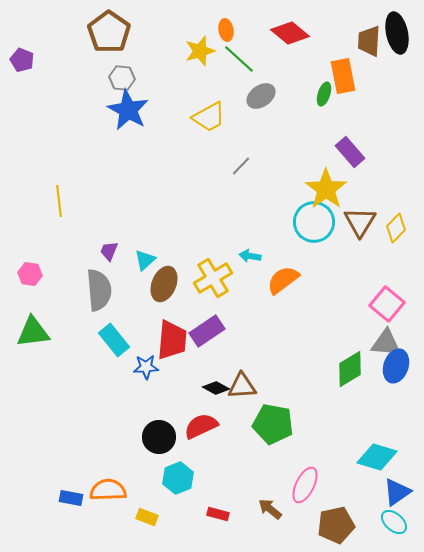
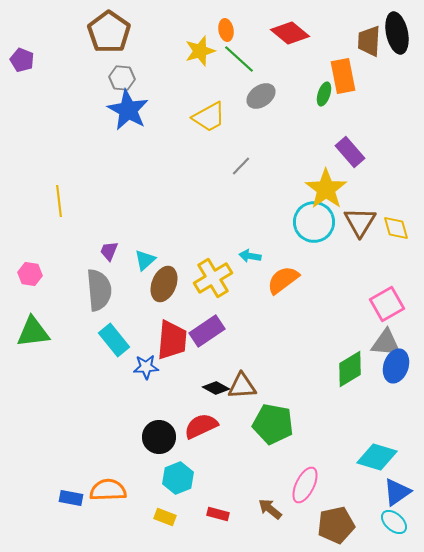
yellow diamond at (396, 228): rotated 60 degrees counterclockwise
pink square at (387, 304): rotated 20 degrees clockwise
yellow rectangle at (147, 517): moved 18 px right
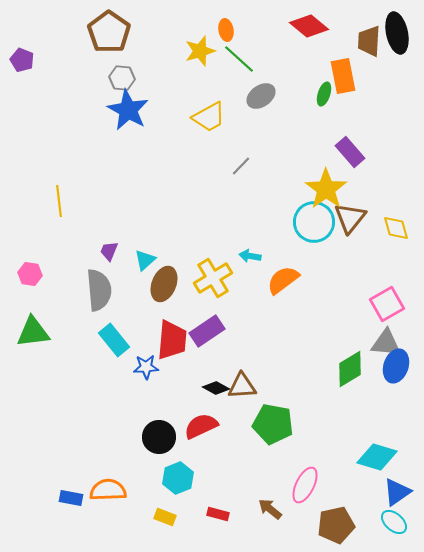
red diamond at (290, 33): moved 19 px right, 7 px up
brown triangle at (360, 222): moved 10 px left, 4 px up; rotated 8 degrees clockwise
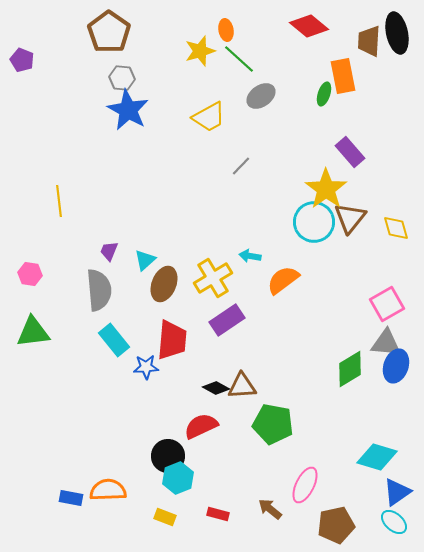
purple rectangle at (207, 331): moved 20 px right, 11 px up
black circle at (159, 437): moved 9 px right, 19 px down
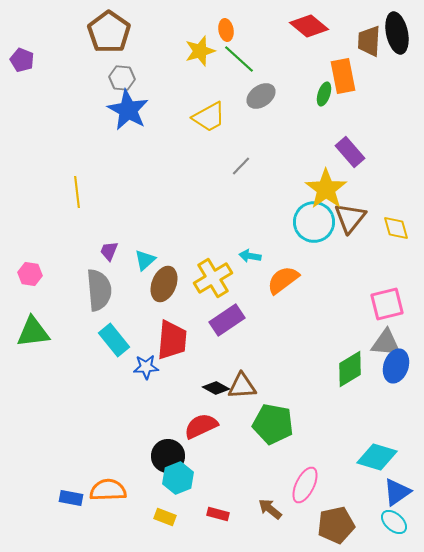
yellow line at (59, 201): moved 18 px right, 9 px up
pink square at (387, 304): rotated 16 degrees clockwise
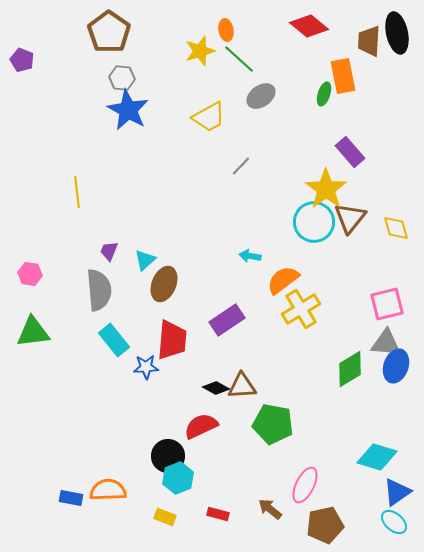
yellow cross at (213, 278): moved 88 px right, 31 px down
brown pentagon at (336, 525): moved 11 px left
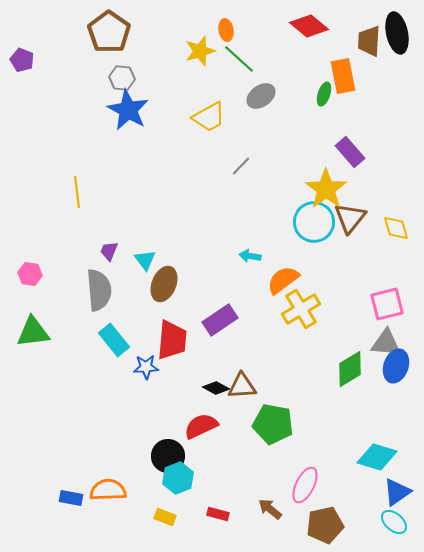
cyan triangle at (145, 260): rotated 25 degrees counterclockwise
purple rectangle at (227, 320): moved 7 px left
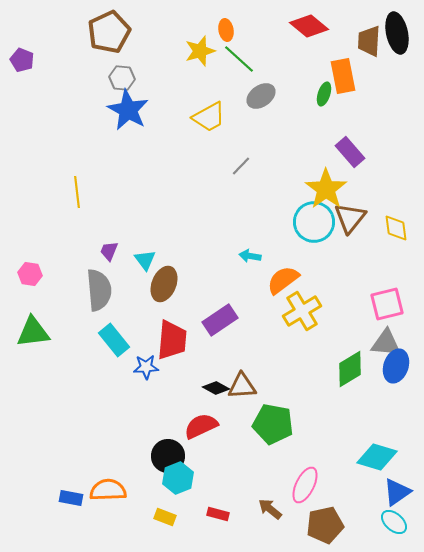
brown pentagon at (109, 32): rotated 12 degrees clockwise
yellow diamond at (396, 228): rotated 8 degrees clockwise
yellow cross at (301, 309): moved 1 px right, 2 px down
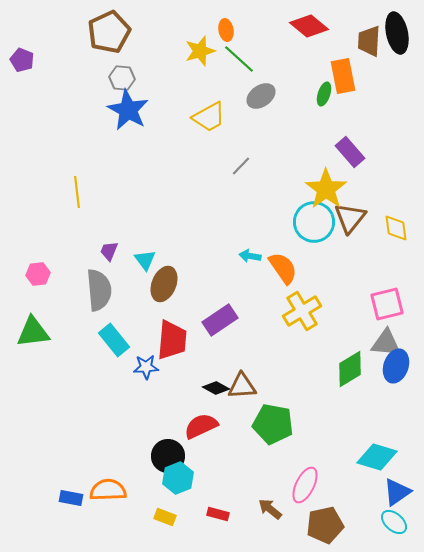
pink hexagon at (30, 274): moved 8 px right; rotated 15 degrees counterclockwise
orange semicircle at (283, 280): moved 12 px up; rotated 92 degrees clockwise
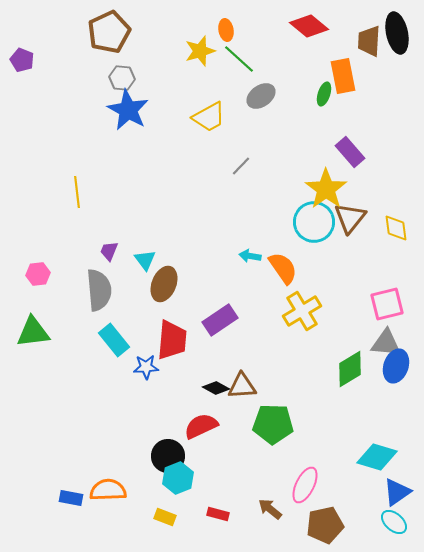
green pentagon at (273, 424): rotated 9 degrees counterclockwise
